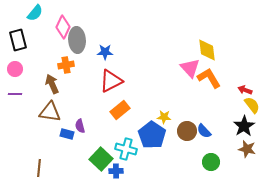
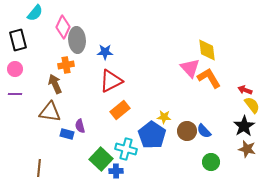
brown arrow: moved 3 px right
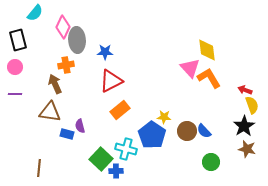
pink circle: moved 2 px up
yellow semicircle: rotated 18 degrees clockwise
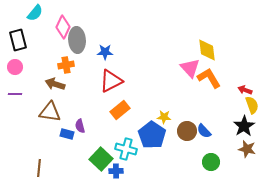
brown arrow: rotated 48 degrees counterclockwise
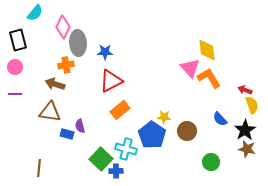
gray ellipse: moved 1 px right, 3 px down
black star: moved 1 px right, 4 px down
blue semicircle: moved 16 px right, 12 px up
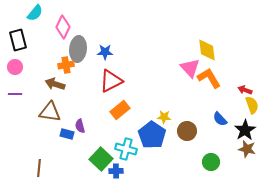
gray ellipse: moved 6 px down; rotated 10 degrees clockwise
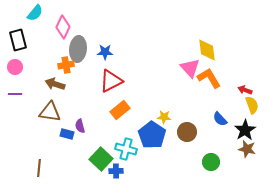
brown circle: moved 1 px down
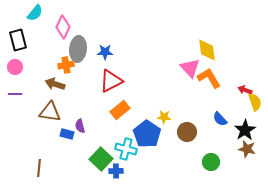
yellow semicircle: moved 3 px right, 3 px up
blue pentagon: moved 5 px left, 1 px up
